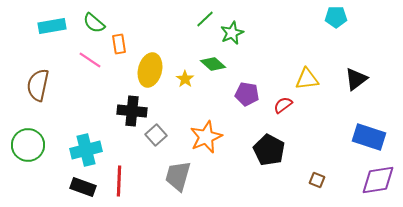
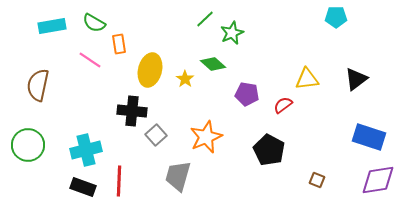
green semicircle: rotated 10 degrees counterclockwise
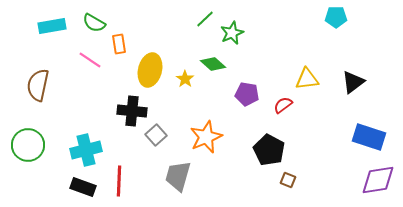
black triangle: moved 3 px left, 3 px down
brown square: moved 29 px left
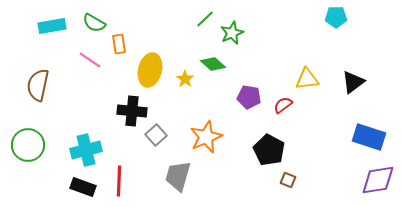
purple pentagon: moved 2 px right, 3 px down
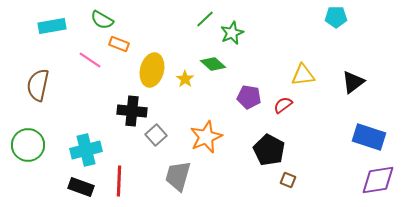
green semicircle: moved 8 px right, 3 px up
orange rectangle: rotated 60 degrees counterclockwise
yellow ellipse: moved 2 px right
yellow triangle: moved 4 px left, 4 px up
black rectangle: moved 2 px left
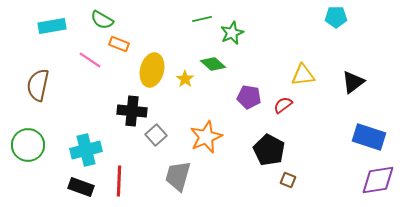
green line: moved 3 px left; rotated 30 degrees clockwise
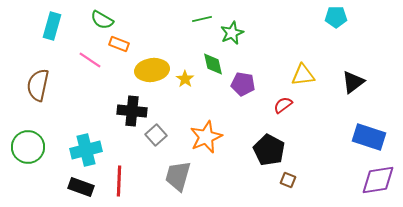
cyan rectangle: rotated 64 degrees counterclockwise
green diamond: rotated 35 degrees clockwise
yellow ellipse: rotated 68 degrees clockwise
purple pentagon: moved 6 px left, 13 px up
green circle: moved 2 px down
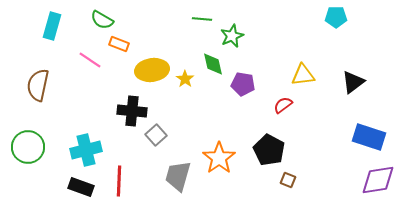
green line: rotated 18 degrees clockwise
green star: moved 3 px down
orange star: moved 13 px right, 21 px down; rotated 12 degrees counterclockwise
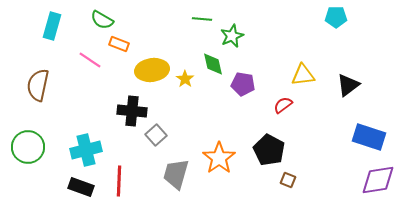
black triangle: moved 5 px left, 3 px down
gray trapezoid: moved 2 px left, 2 px up
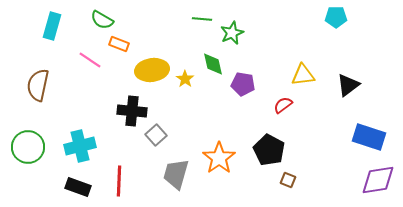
green star: moved 3 px up
cyan cross: moved 6 px left, 4 px up
black rectangle: moved 3 px left
